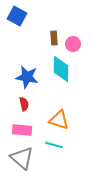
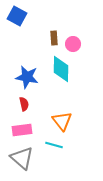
orange triangle: moved 3 px right, 1 px down; rotated 35 degrees clockwise
pink rectangle: rotated 12 degrees counterclockwise
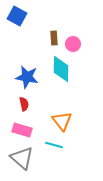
pink rectangle: rotated 24 degrees clockwise
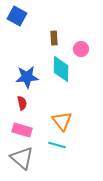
pink circle: moved 8 px right, 5 px down
blue star: rotated 15 degrees counterclockwise
red semicircle: moved 2 px left, 1 px up
cyan line: moved 3 px right
